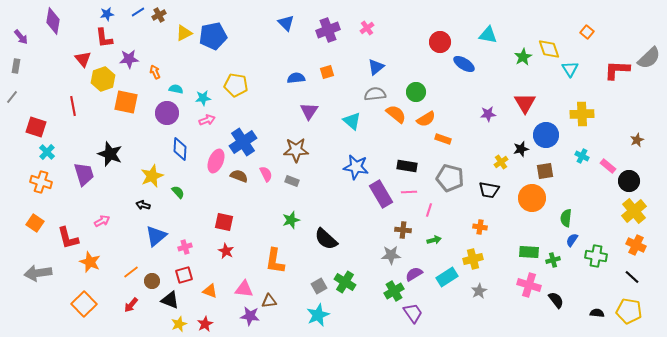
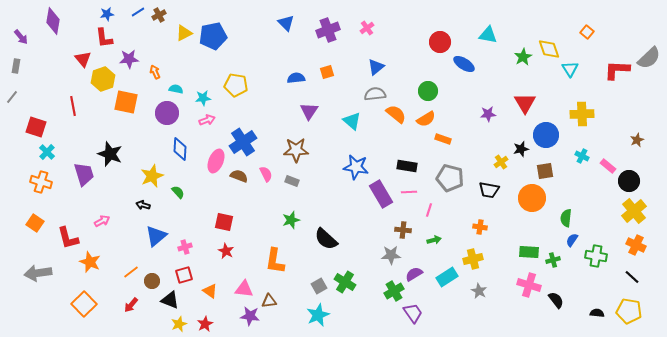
green circle at (416, 92): moved 12 px right, 1 px up
orange triangle at (210, 291): rotated 14 degrees clockwise
gray star at (479, 291): rotated 14 degrees counterclockwise
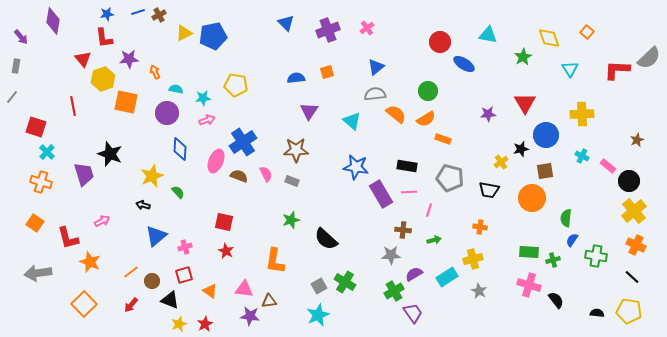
blue line at (138, 12): rotated 16 degrees clockwise
yellow diamond at (549, 49): moved 11 px up
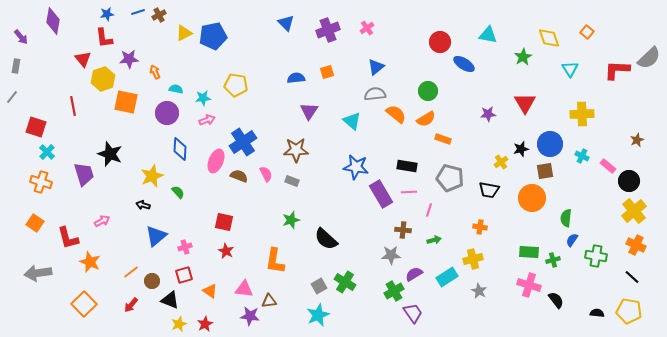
blue circle at (546, 135): moved 4 px right, 9 px down
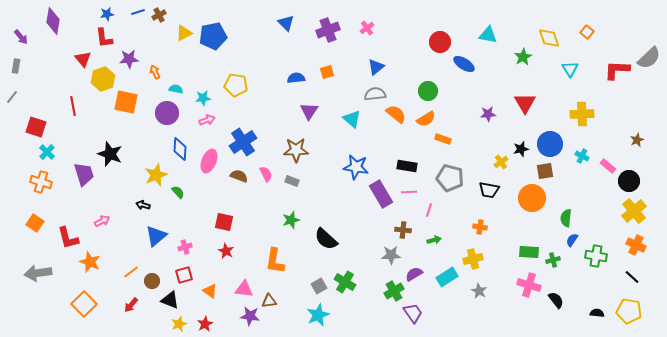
cyan triangle at (352, 121): moved 2 px up
pink ellipse at (216, 161): moved 7 px left
yellow star at (152, 176): moved 4 px right, 1 px up
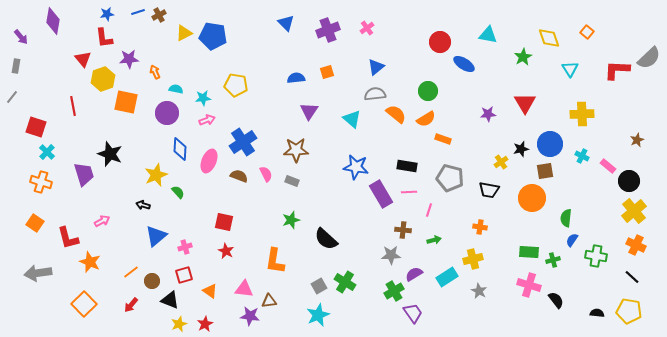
blue pentagon at (213, 36): rotated 20 degrees clockwise
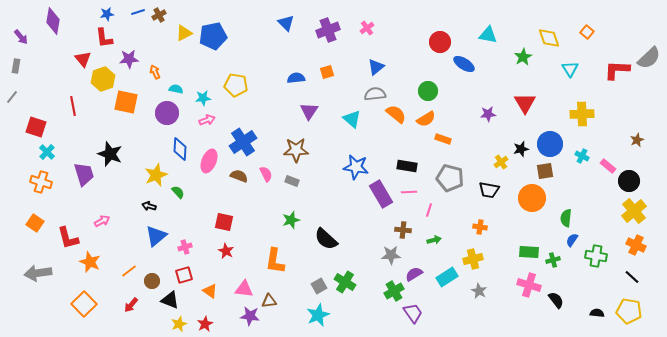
blue pentagon at (213, 36): rotated 20 degrees counterclockwise
black arrow at (143, 205): moved 6 px right, 1 px down
orange line at (131, 272): moved 2 px left, 1 px up
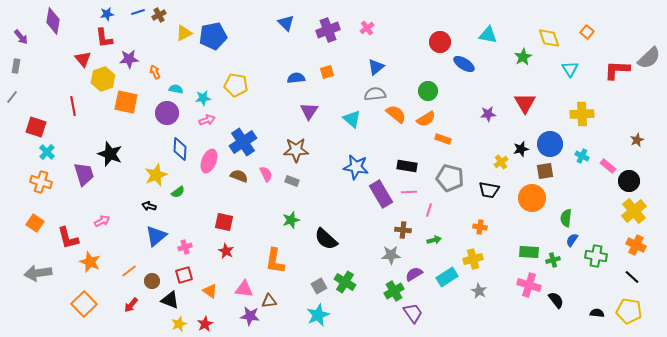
green semicircle at (178, 192): rotated 96 degrees clockwise
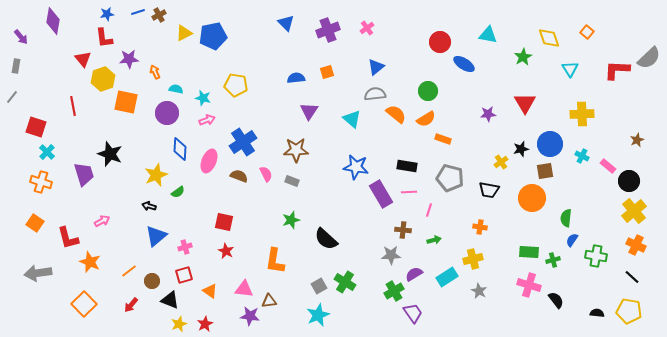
cyan star at (203, 98): rotated 21 degrees clockwise
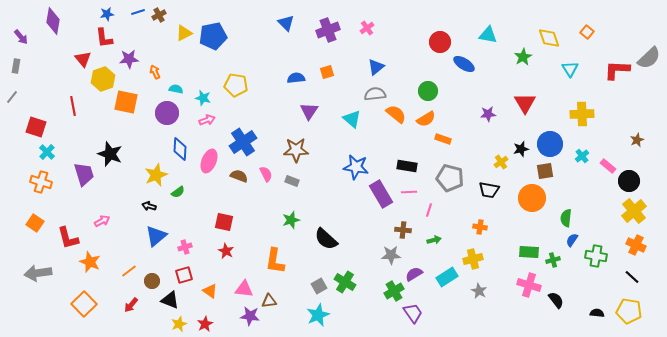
cyan cross at (582, 156): rotated 24 degrees clockwise
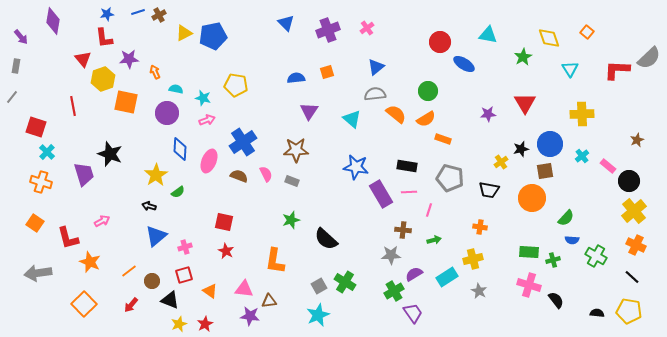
yellow star at (156, 175): rotated 10 degrees counterclockwise
green semicircle at (566, 218): rotated 144 degrees counterclockwise
blue semicircle at (572, 240): rotated 120 degrees counterclockwise
green cross at (596, 256): rotated 20 degrees clockwise
